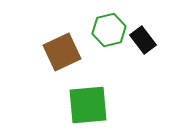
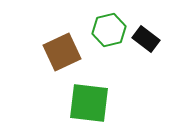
black rectangle: moved 3 px right, 1 px up; rotated 16 degrees counterclockwise
green square: moved 1 px right, 2 px up; rotated 12 degrees clockwise
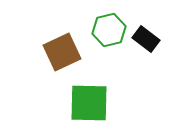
green square: rotated 6 degrees counterclockwise
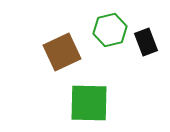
green hexagon: moved 1 px right
black rectangle: moved 3 px down; rotated 32 degrees clockwise
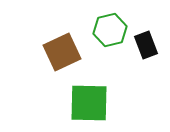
black rectangle: moved 3 px down
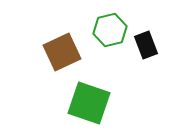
green square: rotated 18 degrees clockwise
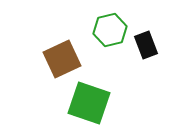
brown square: moved 7 px down
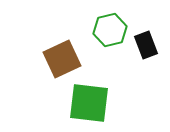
green square: rotated 12 degrees counterclockwise
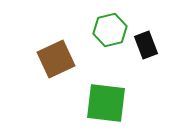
brown square: moved 6 px left
green square: moved 17 px right
